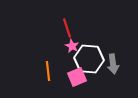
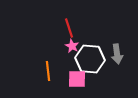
red line: moved 2 px right
white hexagon: moved 1 px right
gray arrow: moved 4 px right, 10 px up
pink square: moved 2 px down; rotated 24 degrees clockwise
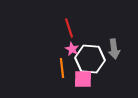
pink star: moved 3 px down
gray arrow: moved 3 px left, 5 px up
orange line: moved 14 px right, 3 px up
pink square: moved 6 px right
